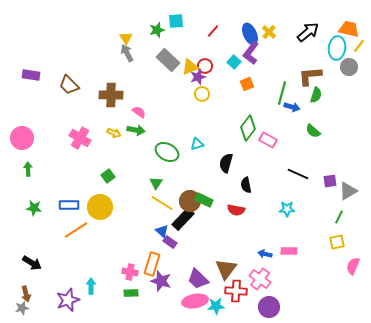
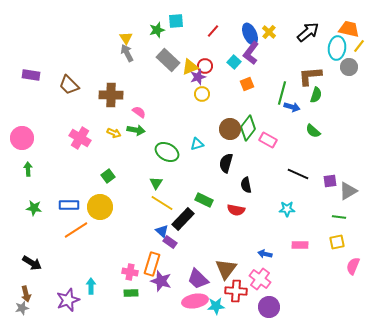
brown circle at (190, 201): moved 40 px right, 72 px up
green line at (339, 217): rotated 72 degrees clockwise
pink rectangle at (289, 251): moved 11 px right, 6 px up
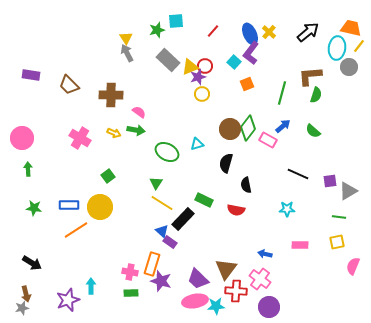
orange trapezoid at (349, 29): moved 2 px right, 1 px up
blue arrow at (292, 107): moved 9 px left, 19 px down; rotated 56 degrees counterclockwise
